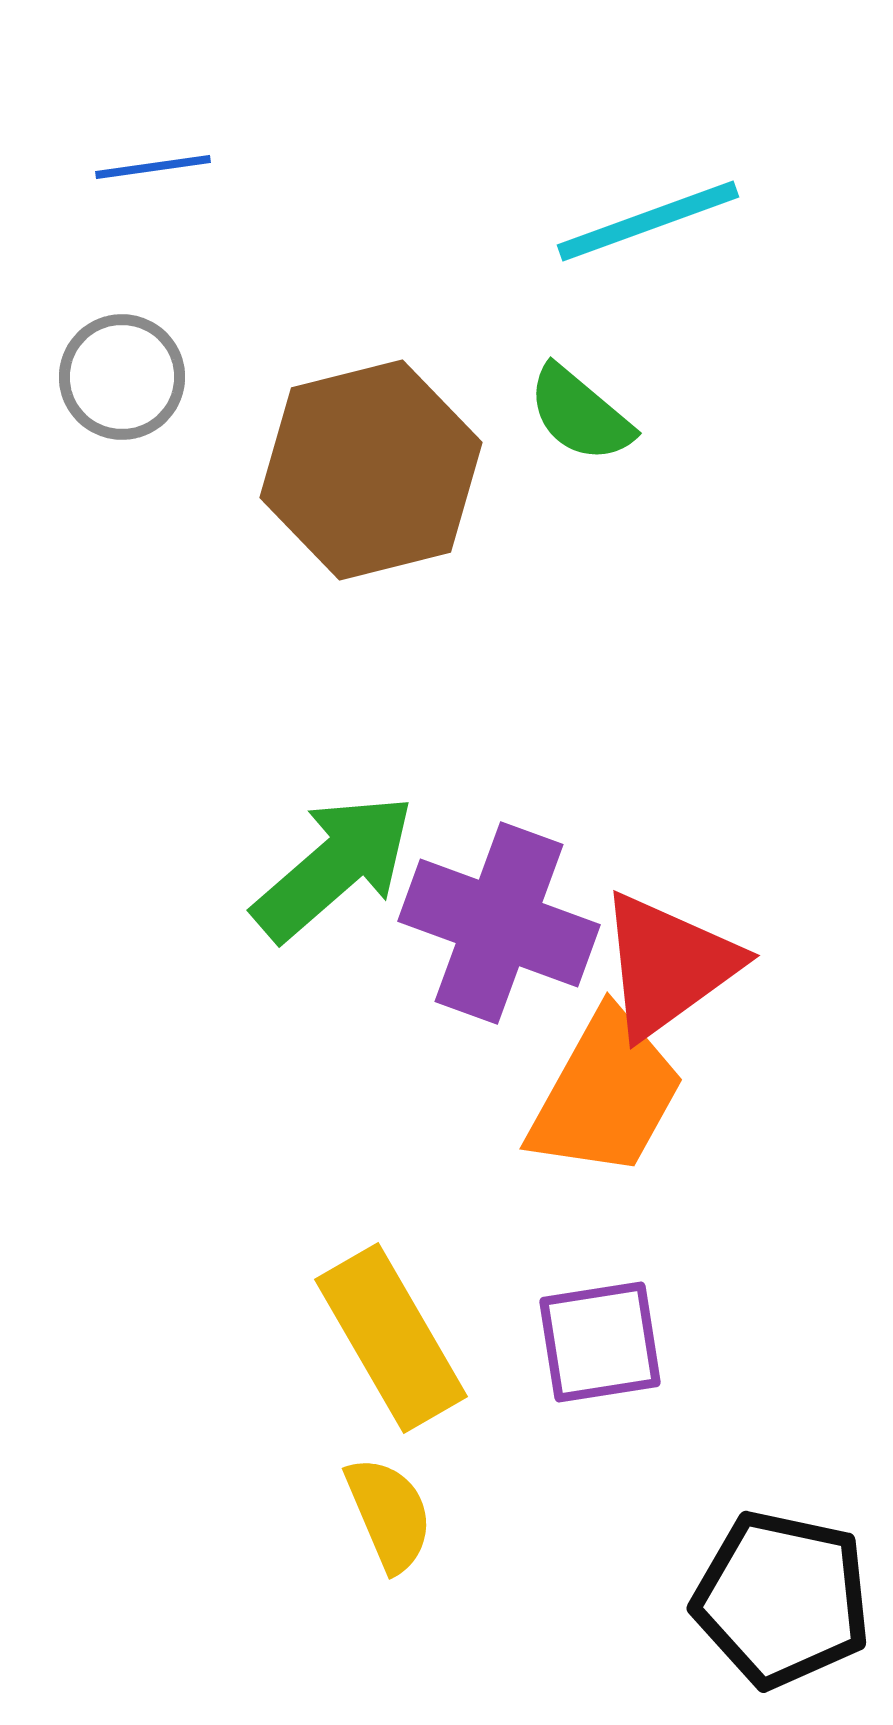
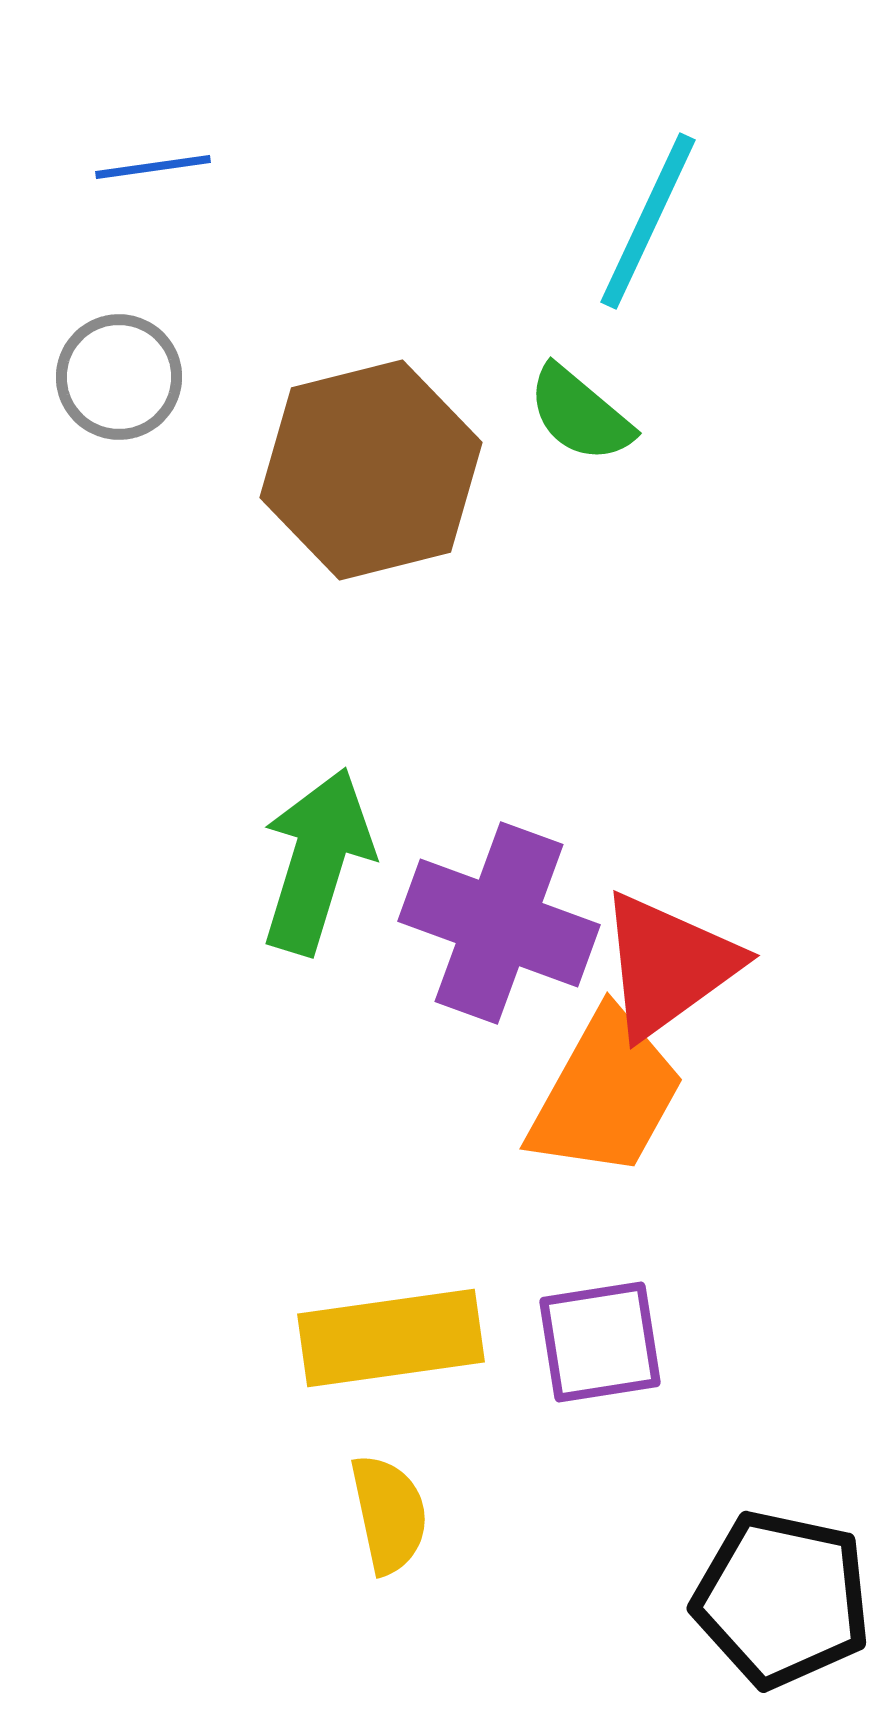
cyan line: rotated 45 degrees counterclockwise
gray circle: moved 3 px left
green arrow: moved 17 px left, 6 px up; rotated 32 degrees counterclockwise
yellow rectangle: rotated 68 degrees counterclockwise
yellow semicircle: rotated 11 degrees clockwise
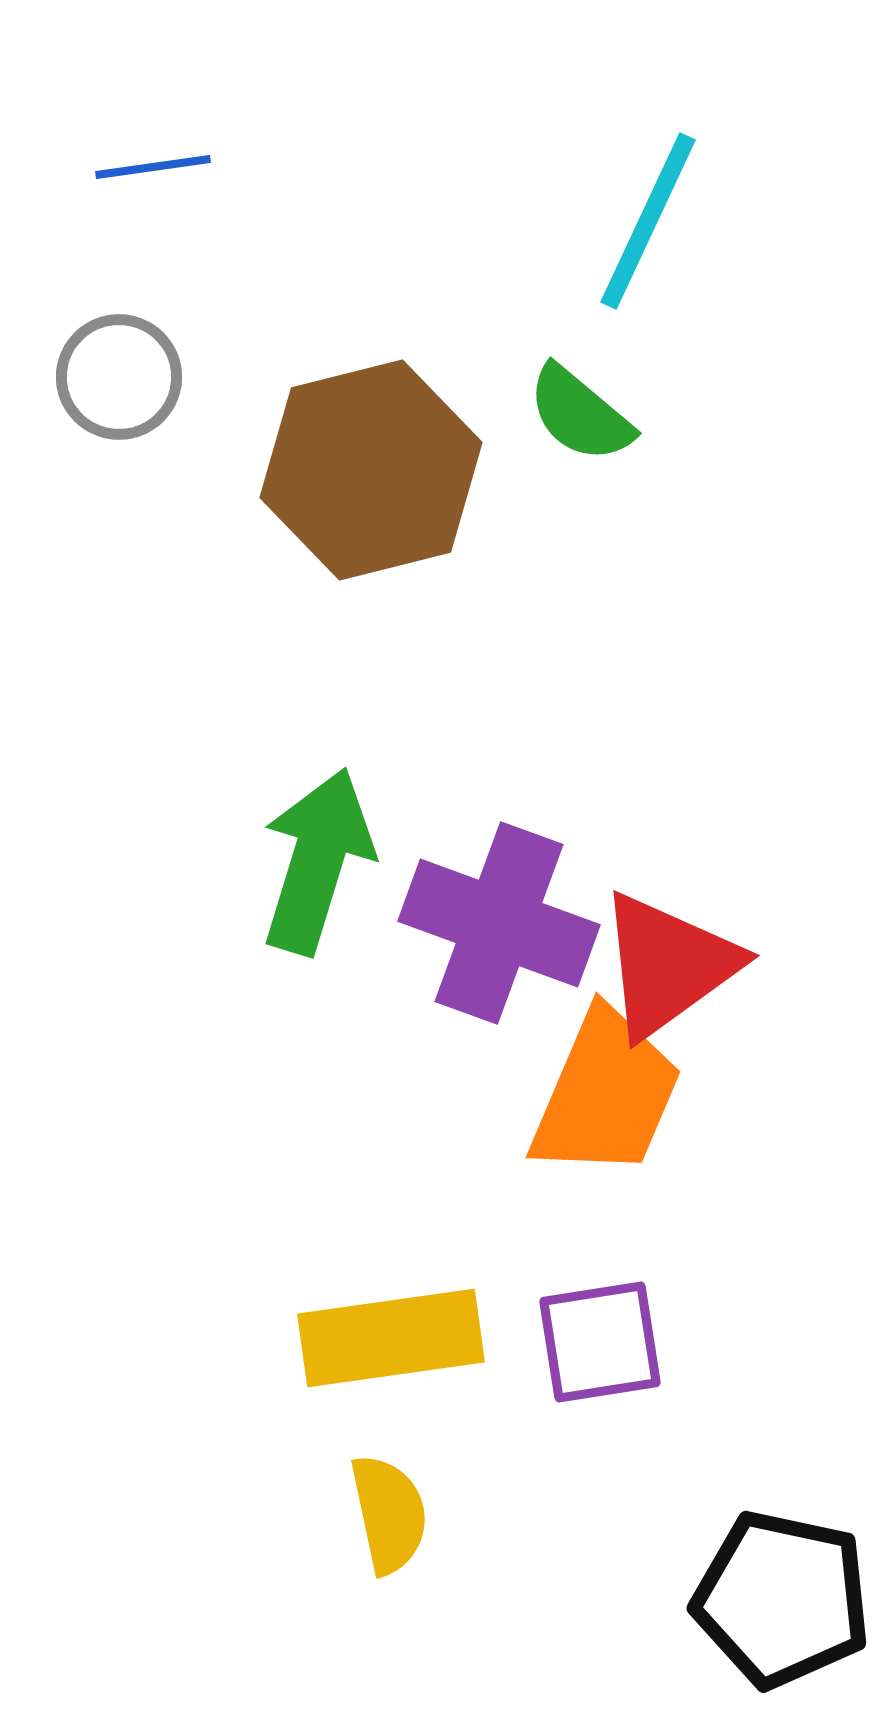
orange trapezoid: rotated 6 degrees counterclockwise
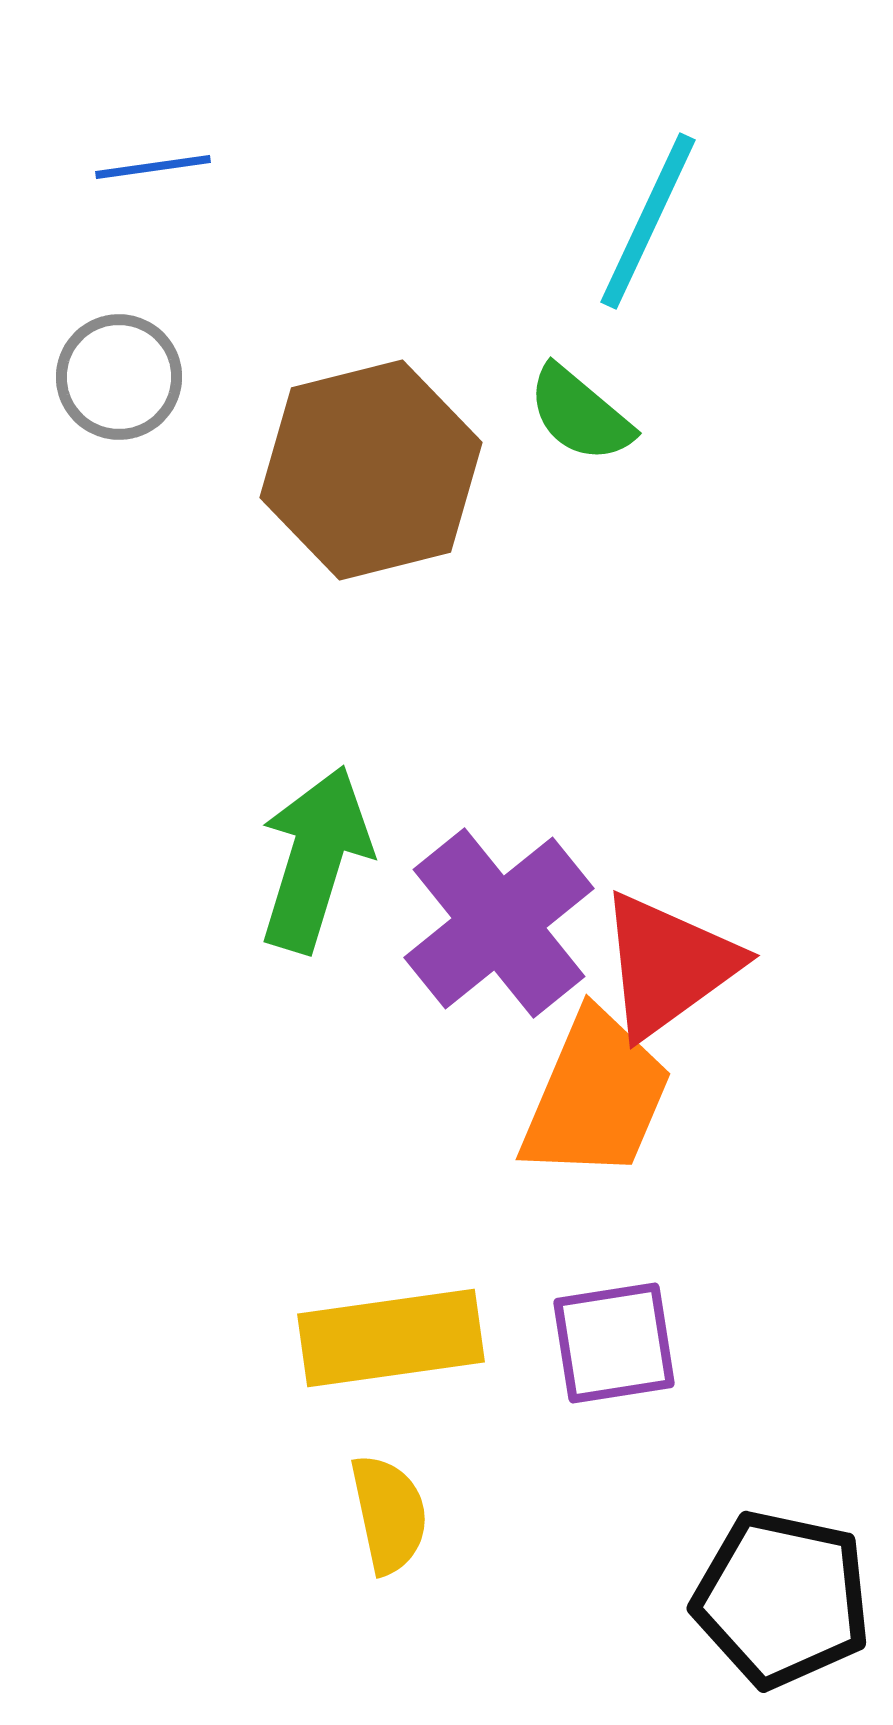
green arrow: moved 2 px left, 2 px up
purple cross: rotated 31 degrees clockwise
orange trapezoid: moved 10 px left, 2 px down
purple square: moved 14 px right, 1 px down
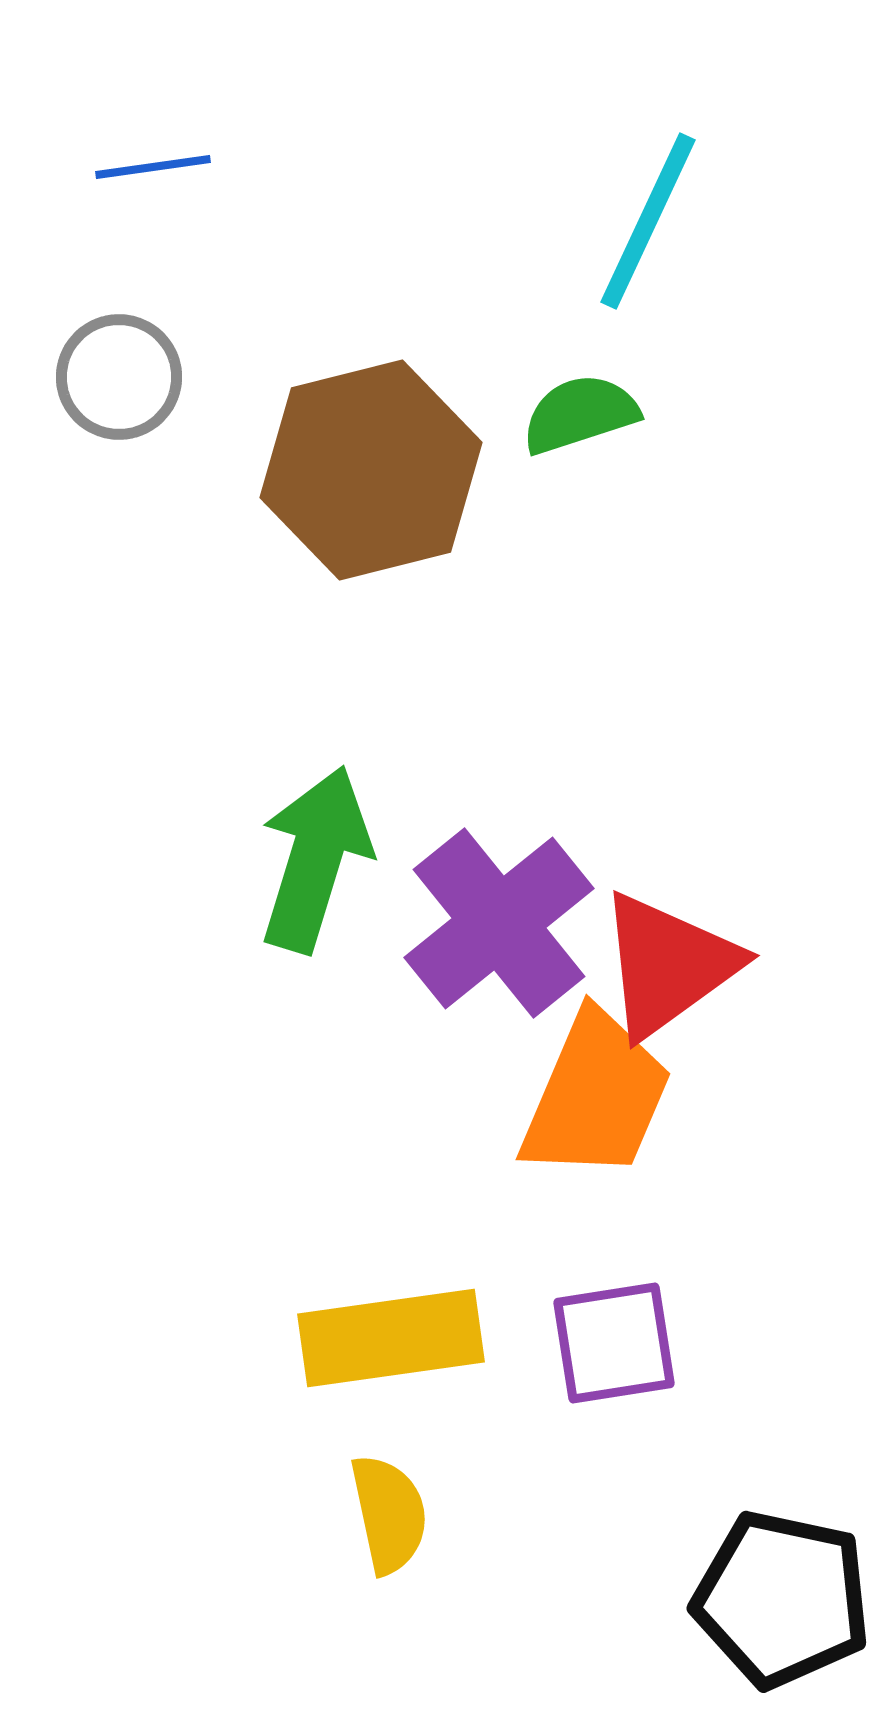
green semicircle: rotated 122 degrees clockwise
